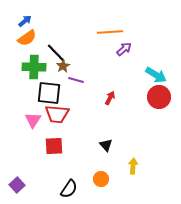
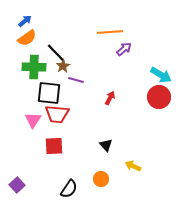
cyan arrow: moved 5 px right
yellow arrow: rotated 70 degrees counterclockwise
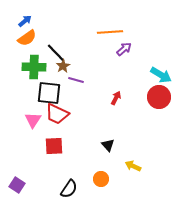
red arrow: moved 6 px right
red trapezoid: rotated 20 degrees clockwise
black triangle: moved 2 px right
purple square: rotated 14 degrees counterclockwise
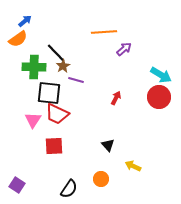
orange line: moved 6 px left
orange semicircle: moved 9 px left, 1 px down
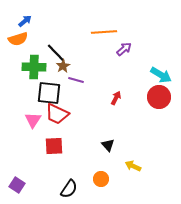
orange semicircle: rotated 18 degrees clockwise
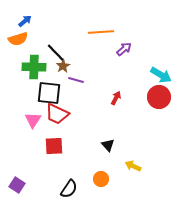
orange line: moved 3 px left
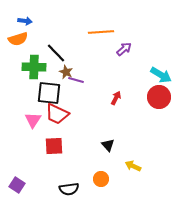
blue arrow: rotated 48 degrees clockwise
brown star: moved 3 px right, 6 px down; rotated 16 degrees counterclockwise
black semicircle: rotated 48 degrees clockwise
